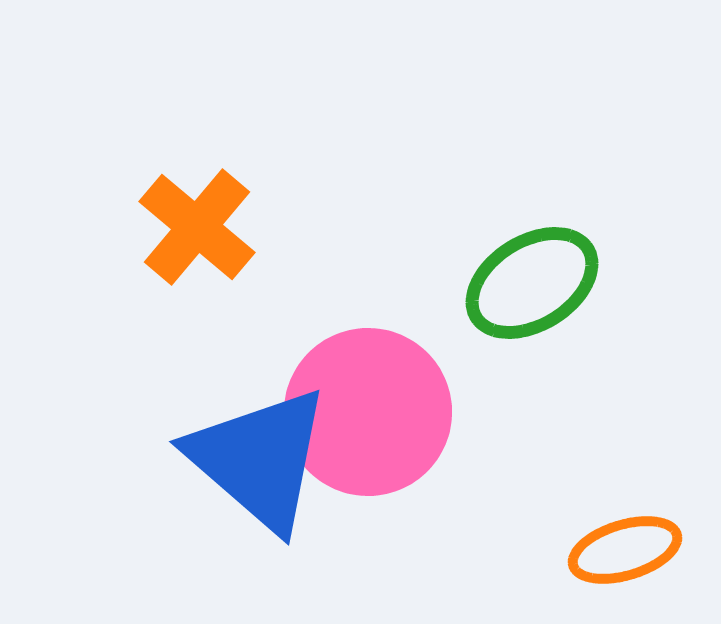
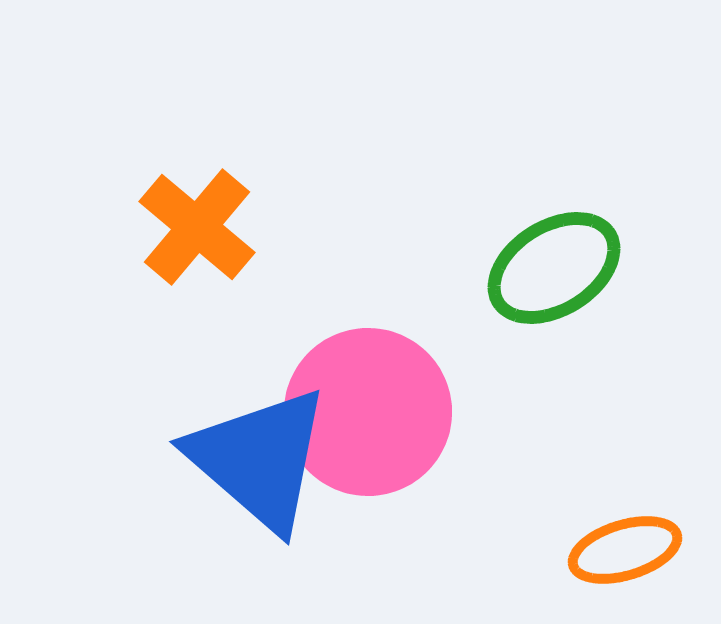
green ellipse: moved 22 px right, 15 px up
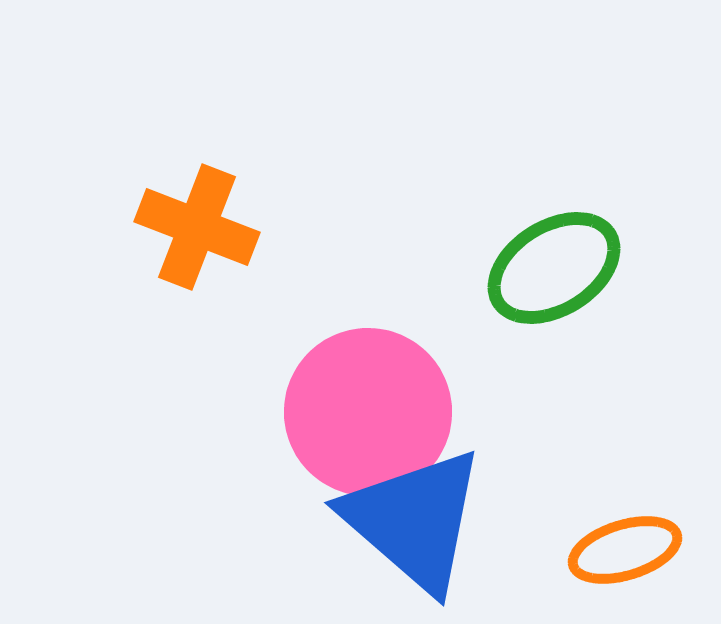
orange cross: rotated 19 degrees counterclockwise
blue triangle: moved 155 px right, 61 px down
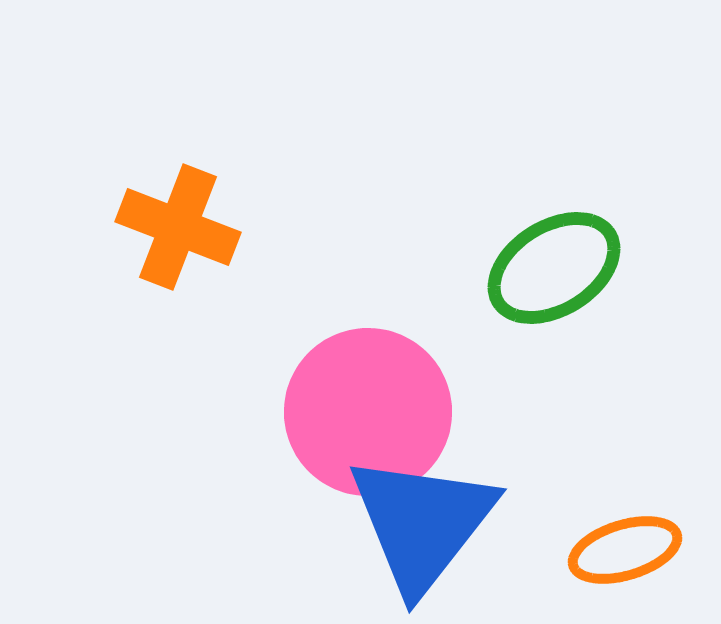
orange cross: moved 19 px left
blue triangle: moved 8 px right, 3 px down; rotated 27 degrees clockwise
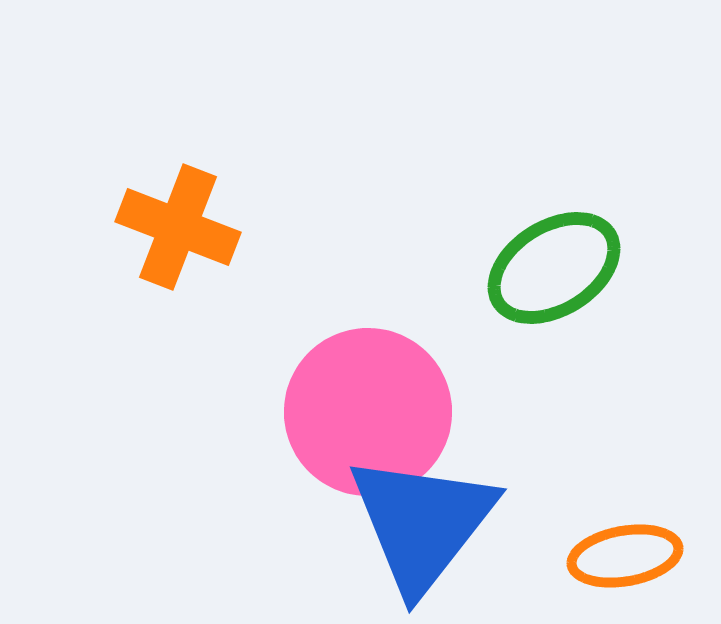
orange ellipse: moved 6 px down; rotated 7 degrees clockwise
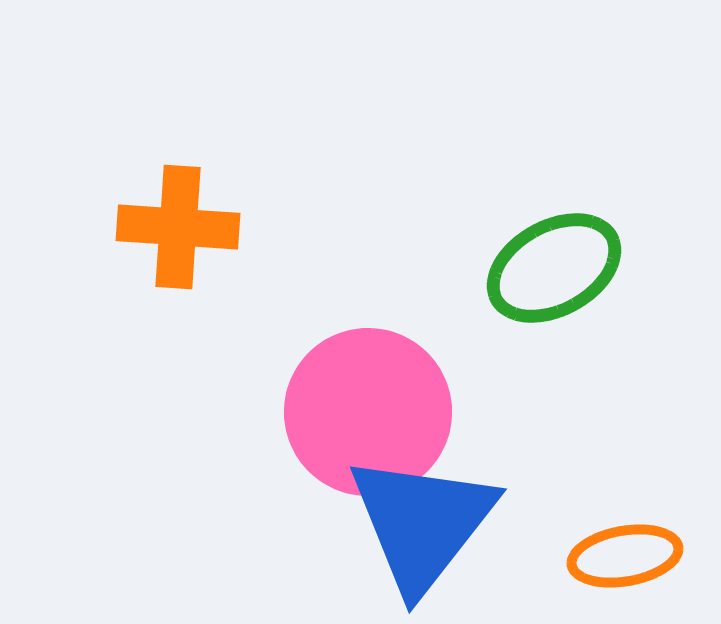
orange cross: rotated 17 degrees counterclockwise
green ellipse: rotated 3 degrees clockwise
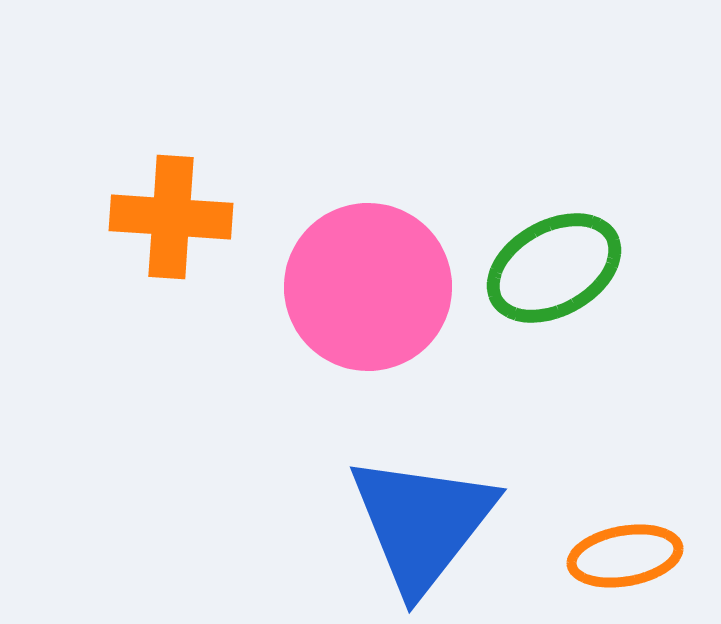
orange cross: moved 7 px left, 10 px up
pink circle: moved 125 px up
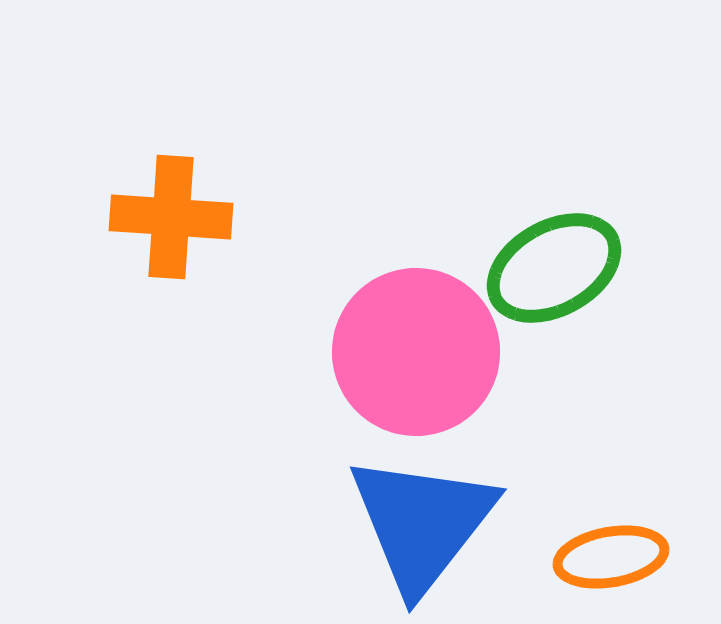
pink circle: moved 48 px right, 65 px down
orange ellipse: moved 14 px left, 1 px down
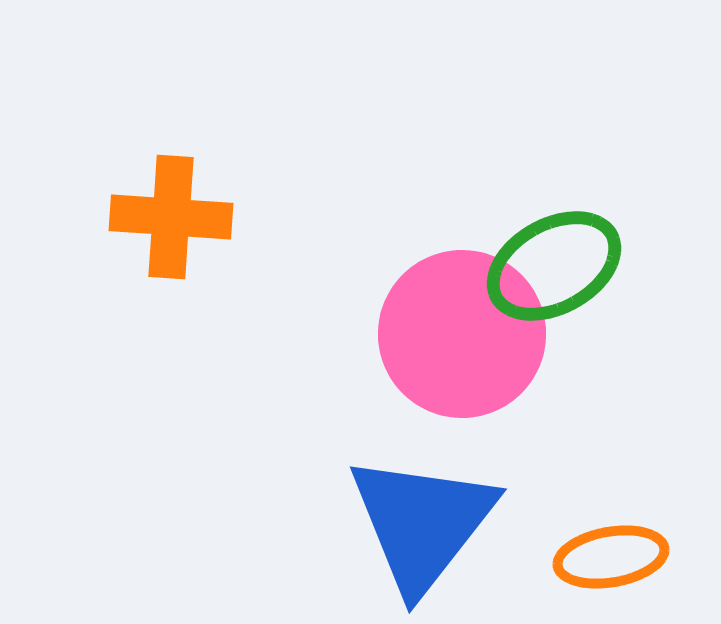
green ellipse: moved 2 px up
pink circle: moved 46 px right, 18 px up
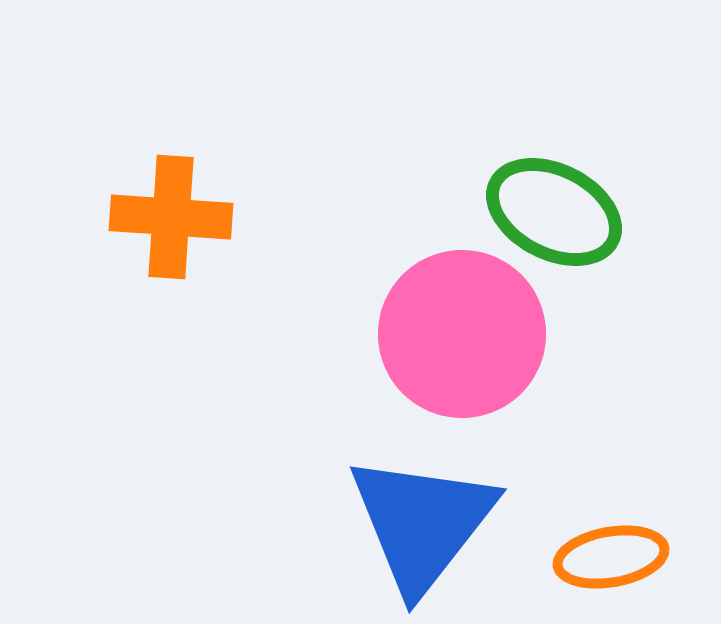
green ellipse: moved 54 px up; rotated 56 degrees clockwise
